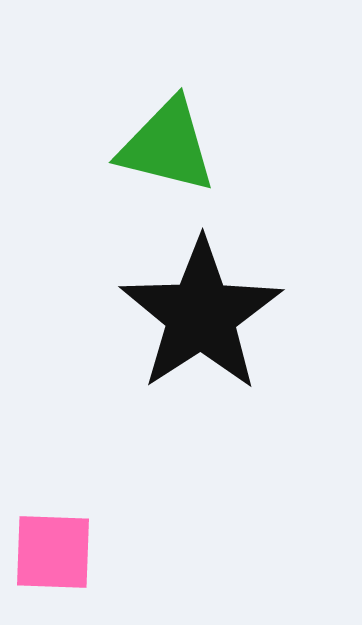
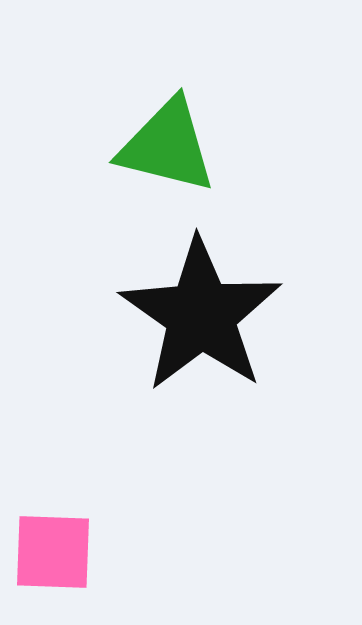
black star: rotated 4 degrees counterclockwise
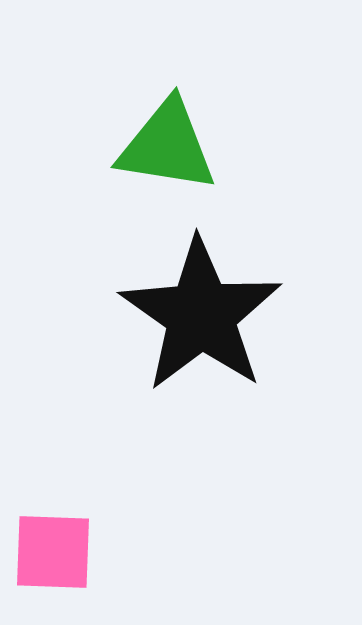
green triangle: rotated 5 degrees counterclockwise
